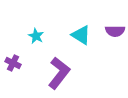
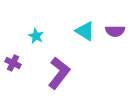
cyan triangle: moved 4 px right, 4 px up
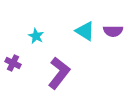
purple semicircle: moved 2 px left
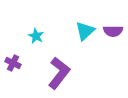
cyan triangle: rotated 45 degrees clockwise
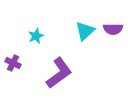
purple semicircle: moved 2 px up
cyan star: rotated 21 degrees clockwise
purple L-shape: rotated 16 degrees clockwise
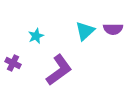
purple L-shape: moved 3 px up
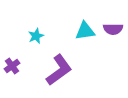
cyan triangle: rotated 35 degrees clockwise
purple cross: moved 1 px left, 3 px down; rotated 28 degrees clockwise
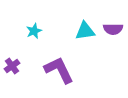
cyan star: moved 2 px left, 5 px up
purple L-shape: rotated 80 degrees counterclockwise
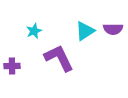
cyan triangle: rotated 25 degrees counterclockwise
purple cross: rotated 35 degrees clockwise
purple L-shape: moved 12 px up
